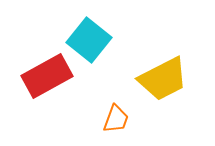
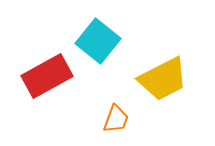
cyan square: moved 9 px right, 1 px down
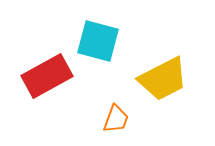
cyan square: rotated 24 degrees counterclockwise
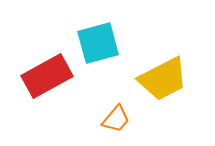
cyan square: moved 2 px down; rotated 30 degrees counterclockwise
orange trapezoid: rotated 20 degrees clockwise
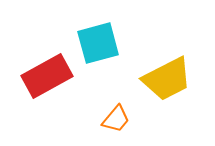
yellow trapezoid: moved 4 px right
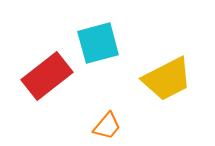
red rectangle: rotated 9 degrees counterclockwise
orange trapezoid: moved 9 px left, 7 px down
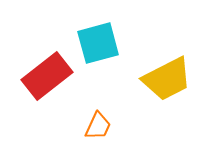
orange trapezoid: moved 9 px left; rotated 16 degrees counterclockwise
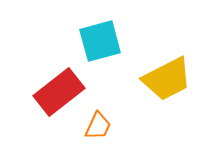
cyan square: moved 2 px right, 2 px up
red rectangle: moved 12 px right, 16 px down
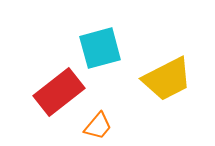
cyan square: moved 7 px down
orange trapezoid: rotated 16 degrees clockwise
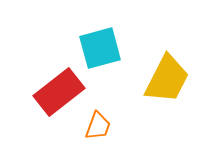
yellow trapezoid: rotated 36 degrees counterclockwise
orange trapezoid: rotated 20 degrees counterclockwise
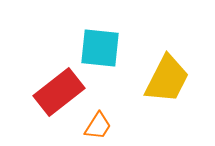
cyan square: rotated 21 degrees clockwise
orange trapezoid: rotated 12 degrees clockwise
